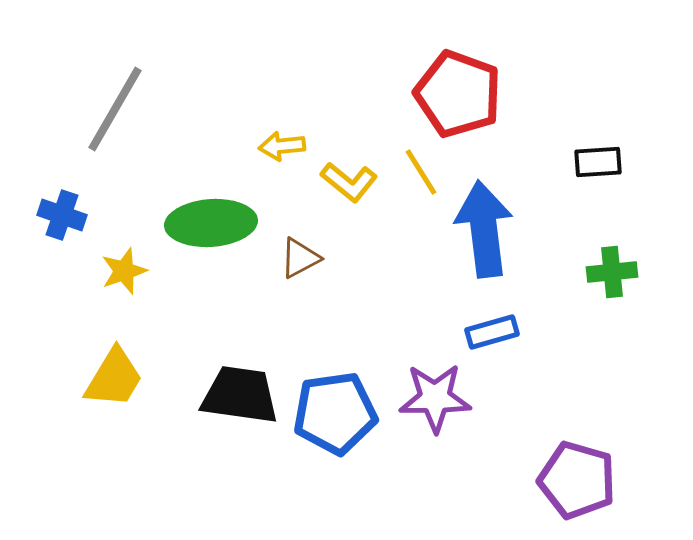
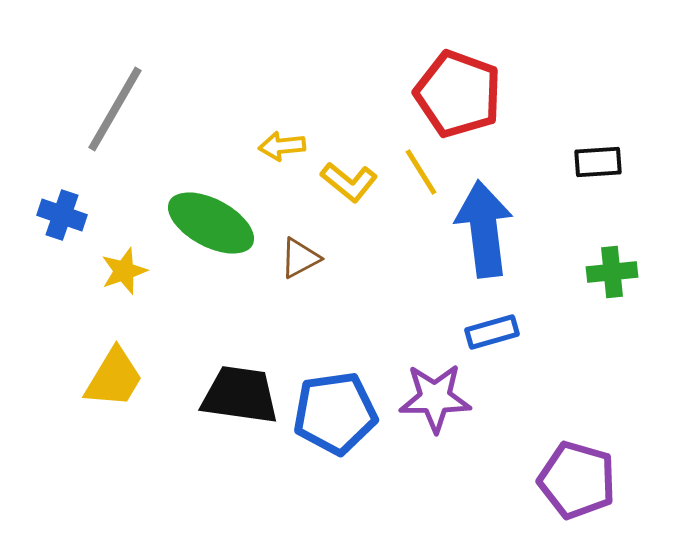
green ellipse: rotated 32 degrees clockwise
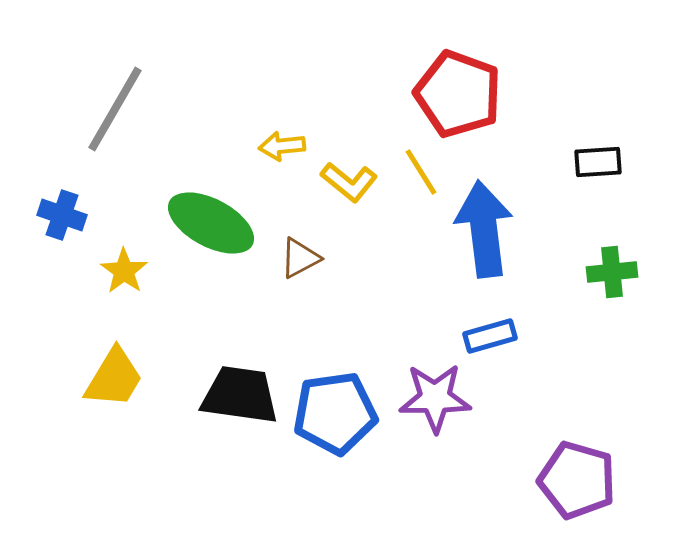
yellow star: rotated 18 degrees counterclockwise
blue rectangle: moved 2 px left, 4 px down
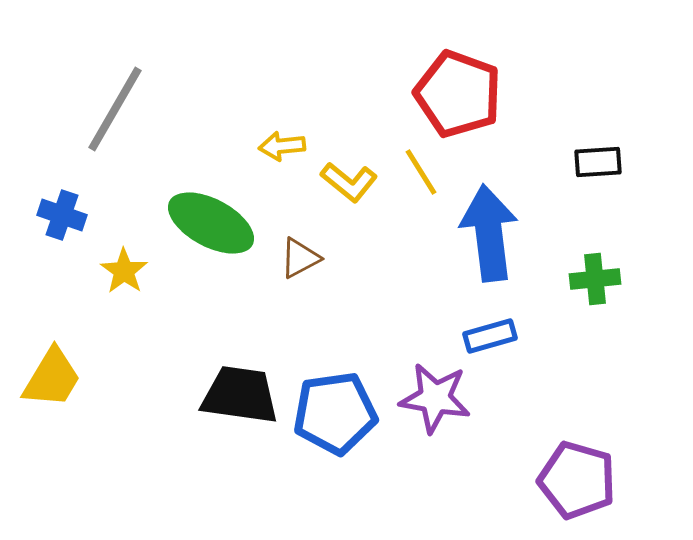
blue arrow: moved 5 px right, 4 px down
green cross: moved 17 px left, 7 px down
yellow trapezoid: moved 62 px left
purple star: rotated 10 degrees clockwise
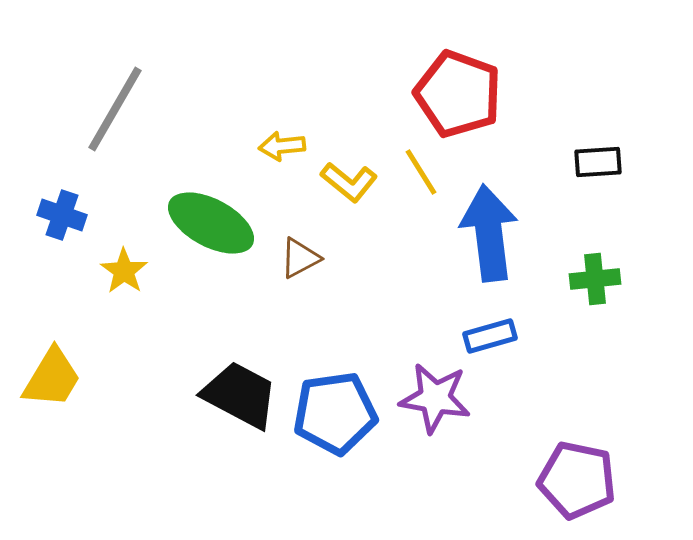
black trapezoid: rotated 20 degrees clockwise
purple pentagon: rotated 4 degrees counterclockwise
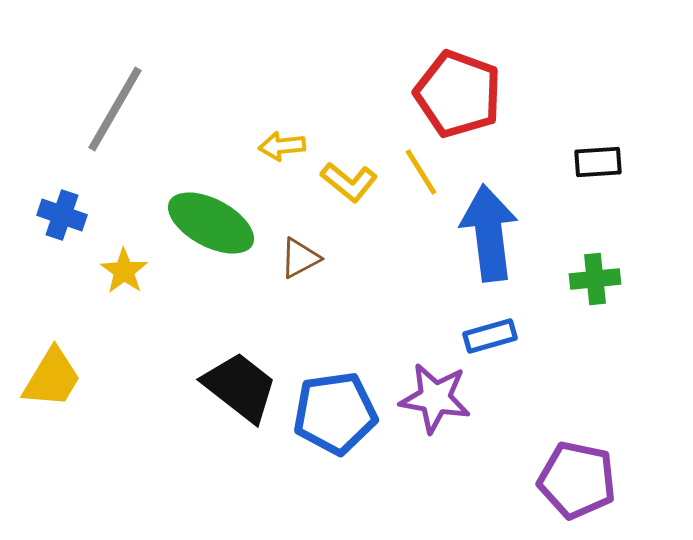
black trapezoid: moved 8 px up; rotated 10 degrees clockwise
